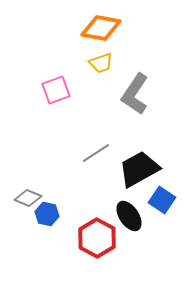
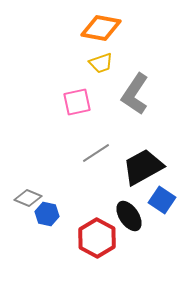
pink square: moved 21 px right, 12 px down; rotated 8 degrees clockwise
black trapezoid: moved 4 px right, 2 px up
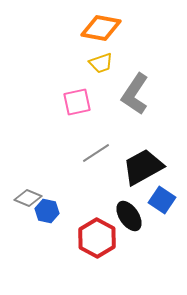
blue hexagon: moved 3 px up
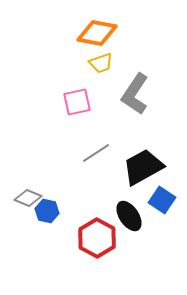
orange diamond: moved 4 px left, 5 px down
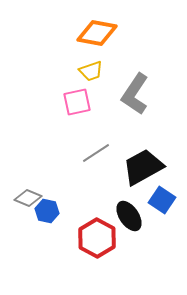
yellow trapezoid: moved 10 px left, 8 px down
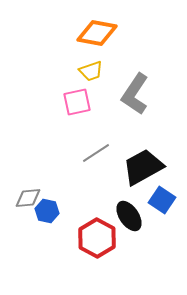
gray diamond: rotated 28 degrees counterclockwise
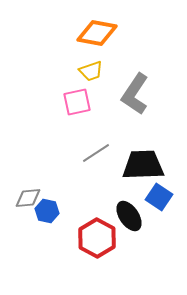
black trapezoid: moved 2 px up; rotated 27 degrees clockwise
blue square: moved 3 px left, 3 px up
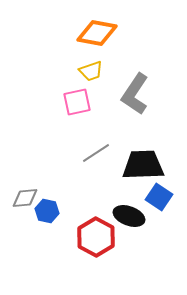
gray diamond: moved 3 px left
black ellipse: rotated 36 degrees counterclockwise
red hexagon: moved 1 px left, 1 px up
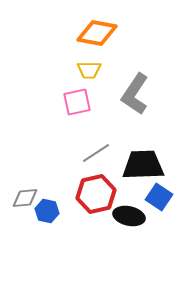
yellow trapezoid: moved 2 px left, 1 px up; rotated 20 degrees clockwise
black ellipse: rotated 8 degrees counterclockwise
red hexagon: moved 43 px up; rotated 18 degrees clockwise
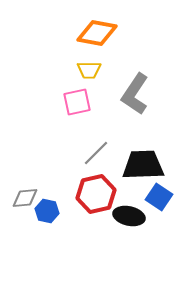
gray line: rotated 12 degrees counterclockwise
